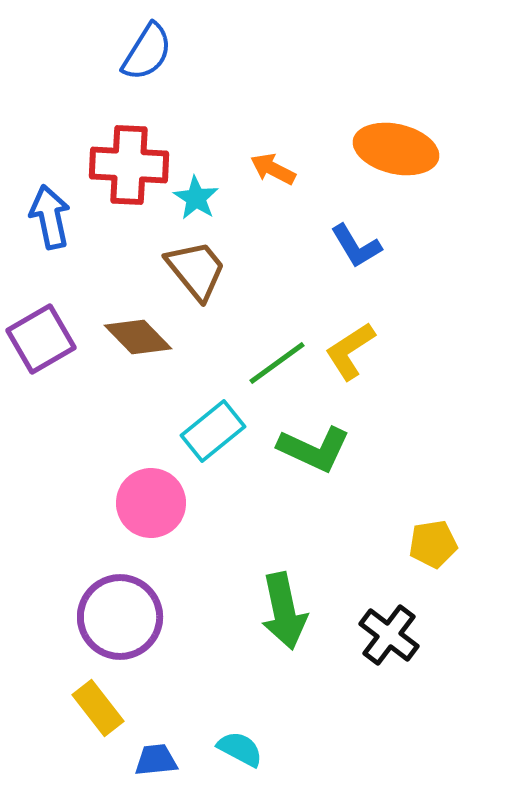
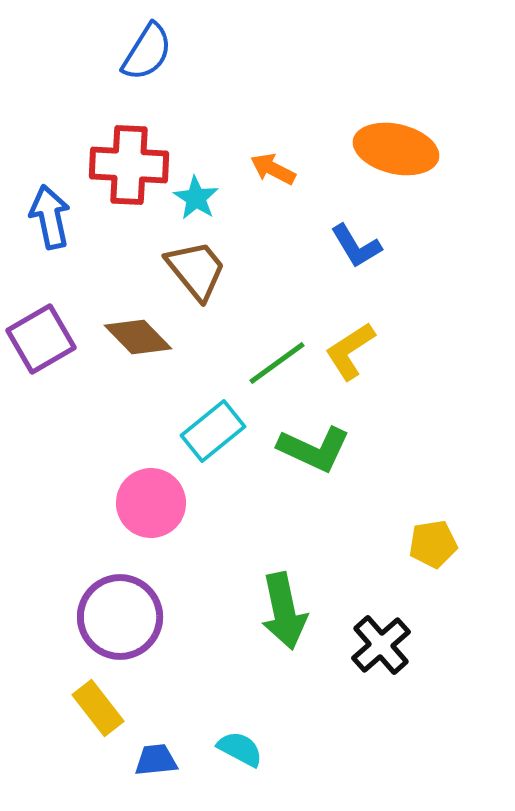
black cross: moved 8 px left, 10 px down; rotated 12 degrees clockwise
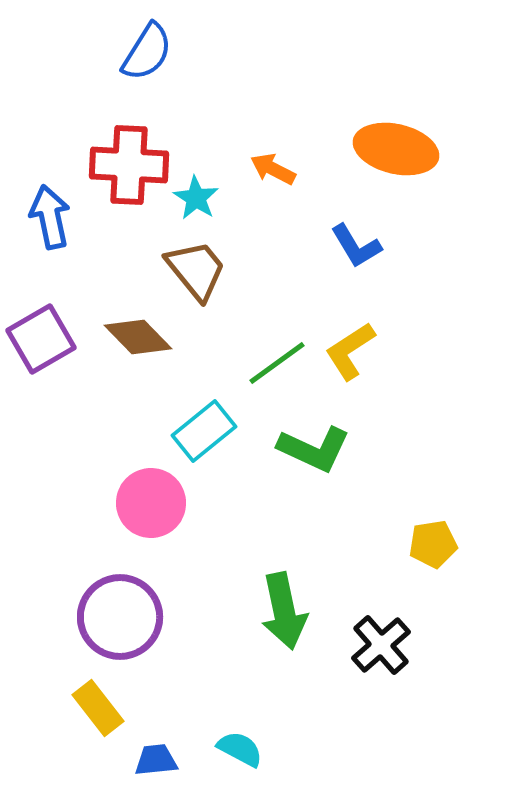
cyan rectangle: moved 9 px left
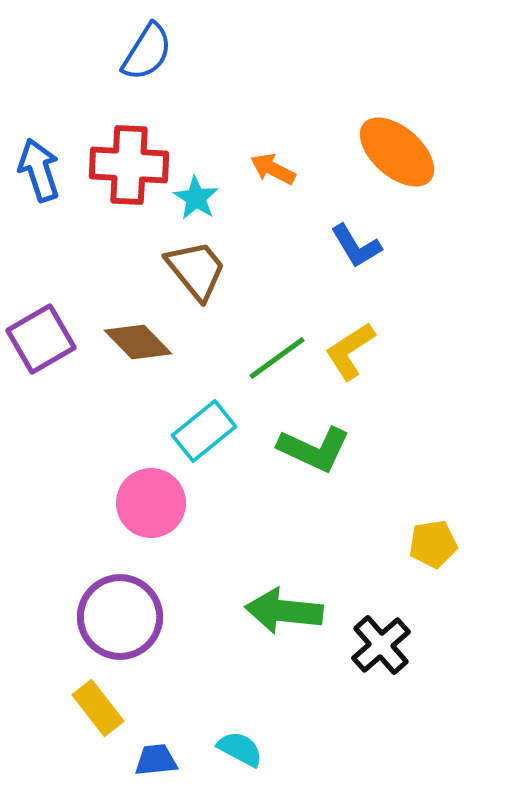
orange ellipse: moved 1 px right, 3 px down; rotated 28 degrees clockwise
blue arrow: moved 11 px left, 47 px up; rotated 6 degrees counterclockwise
brown diamond: moved 5 px down
green line: moved 5 px up
green arrow: rotated 108 degrees clockwise
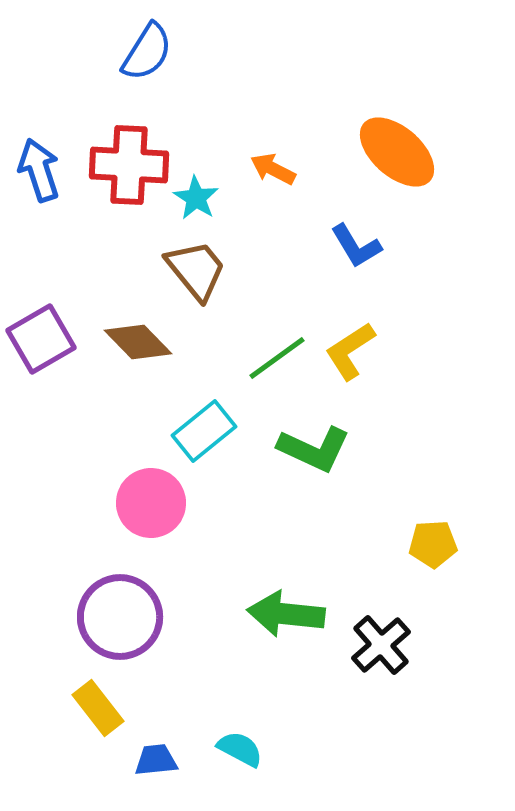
yellow pentagon: rotated 6 degrees clockwise
green arrow: moved 2 px right, 3 px down
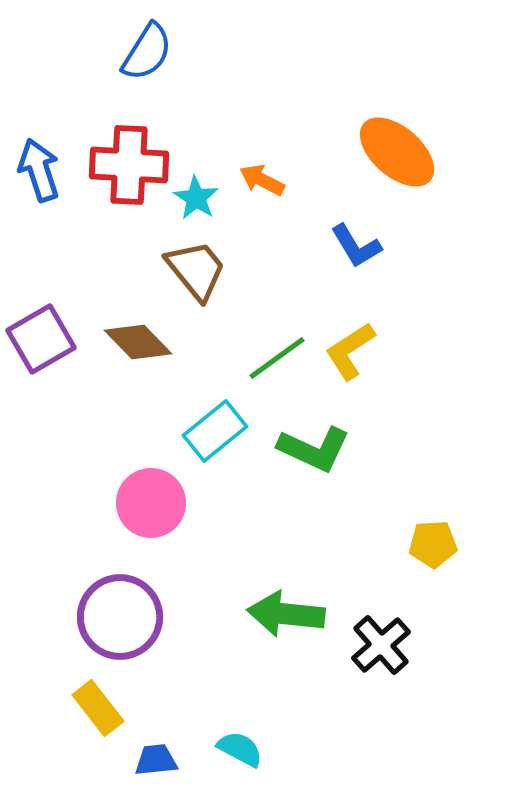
orange arrow: moved 11 px left, 11 px down
cyan rectangle: moved 11 px right
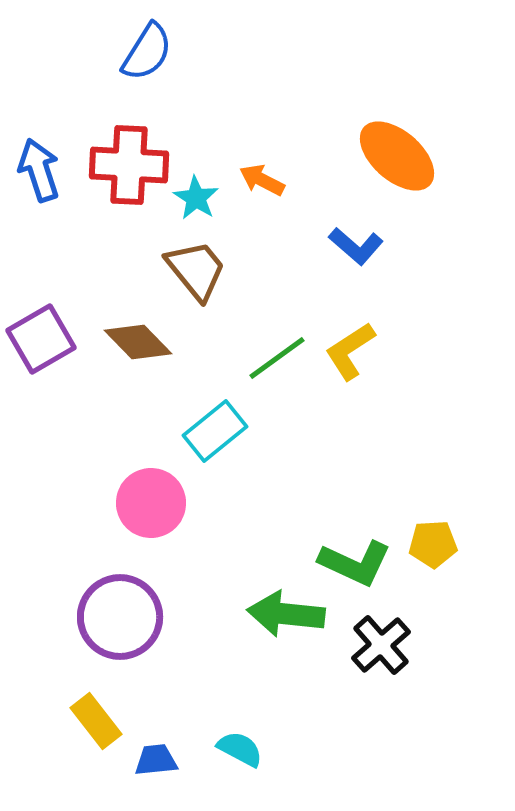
orange ellipse: moved 4 px down
blue L-shape: rotated 18 degrees counterclockwise
green L-shape: moved 41 px right, 114 px down
yellow rectangle: moved 2 px left, 13 px down
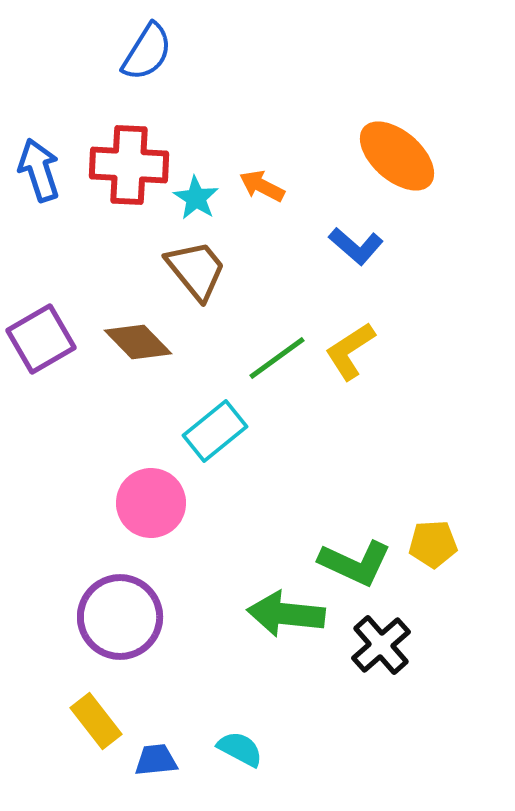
orange arrow: moved 6 px down
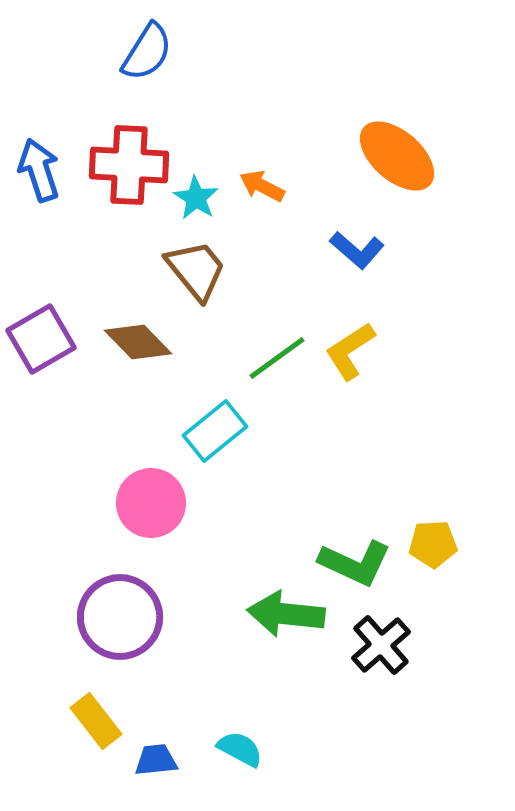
blue L-shape: moved 1 px right, 4 px down
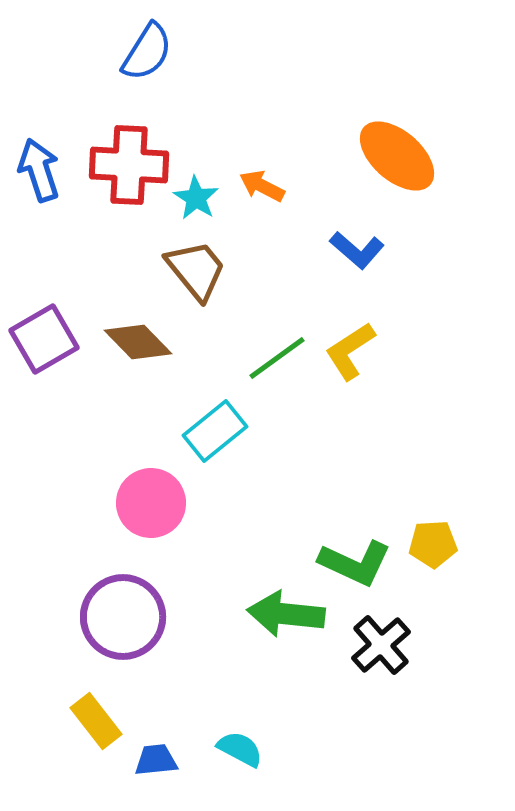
purple square: moved 3 px right
purple circle: moved 3 px right
